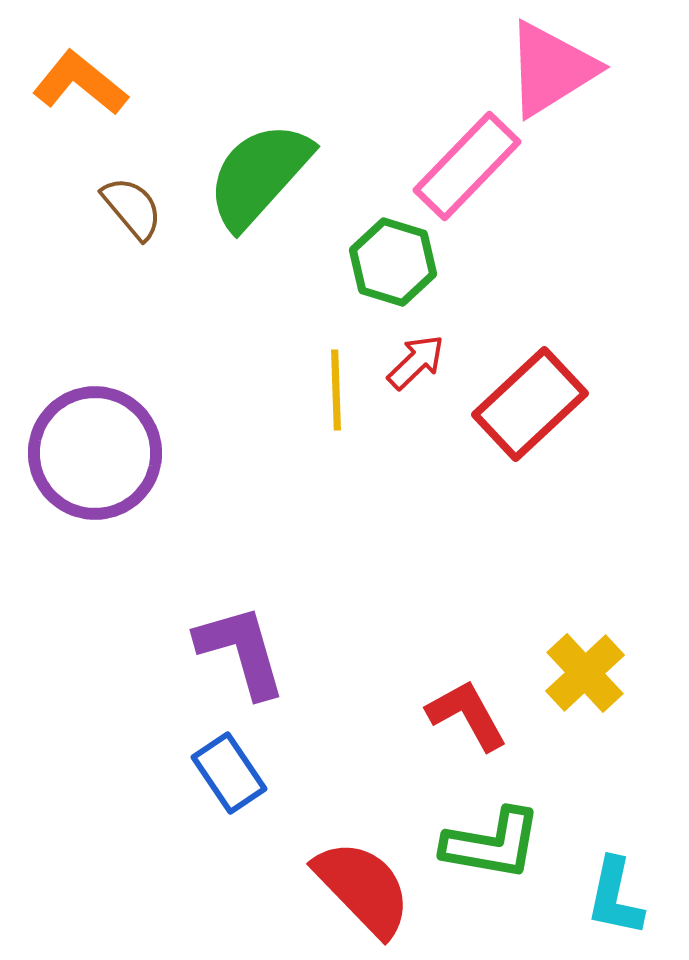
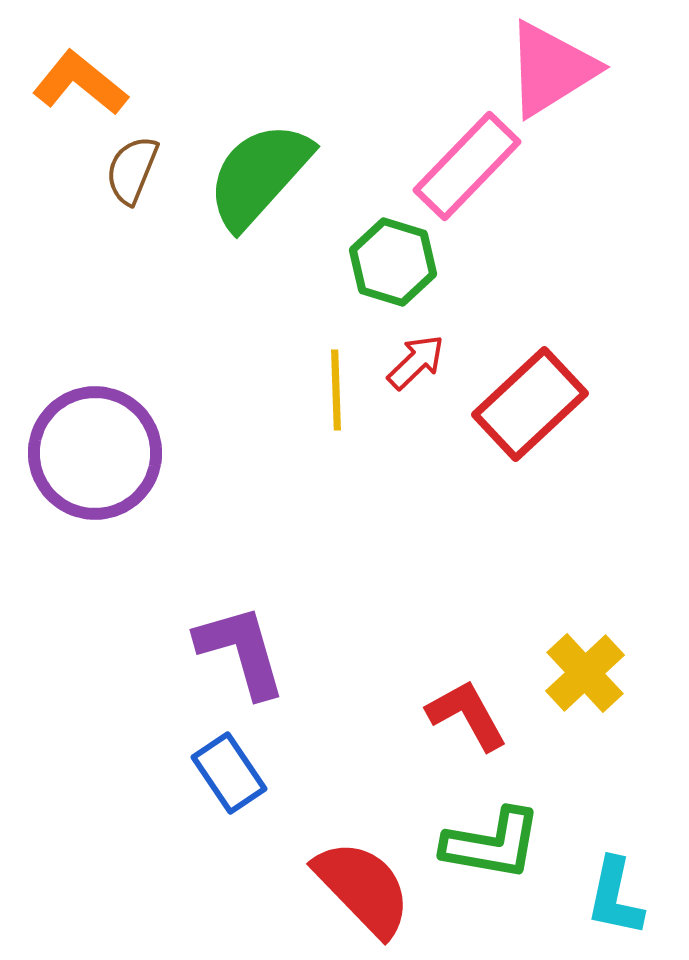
brown semicircle: moved 38 px up; rotated 118 degrees counterclockwise
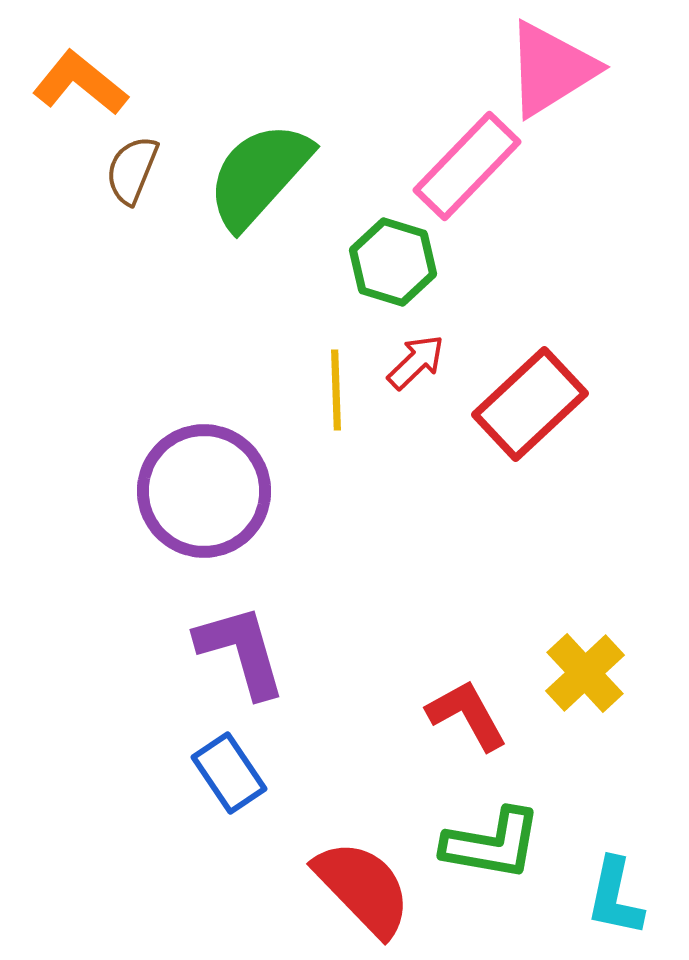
purple circle: moved 109 px right, 38 px down
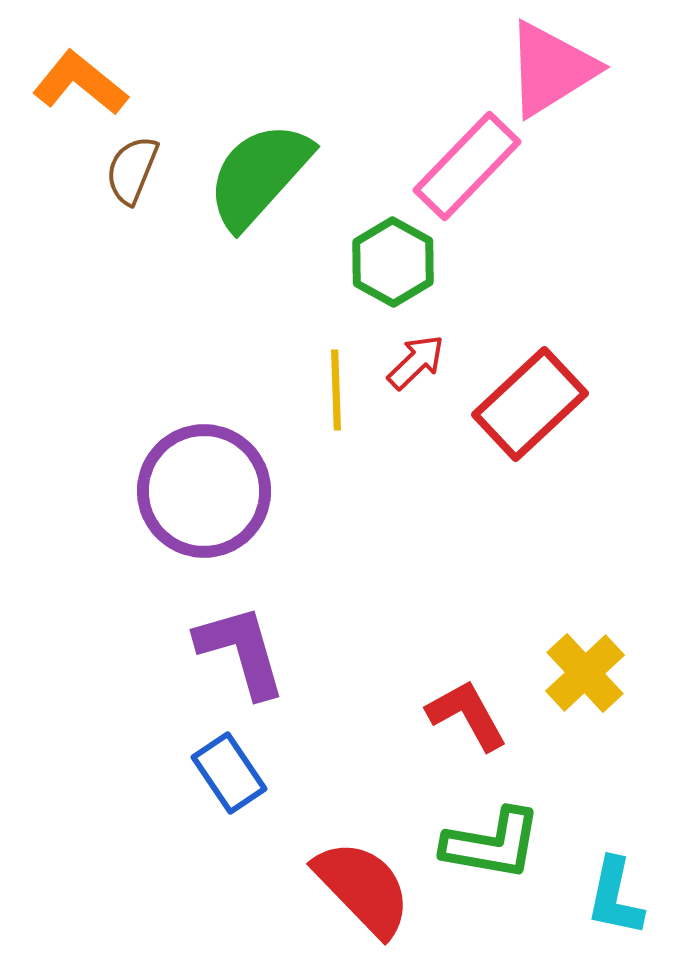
green hexagon: rotated 12 degrees clockwise
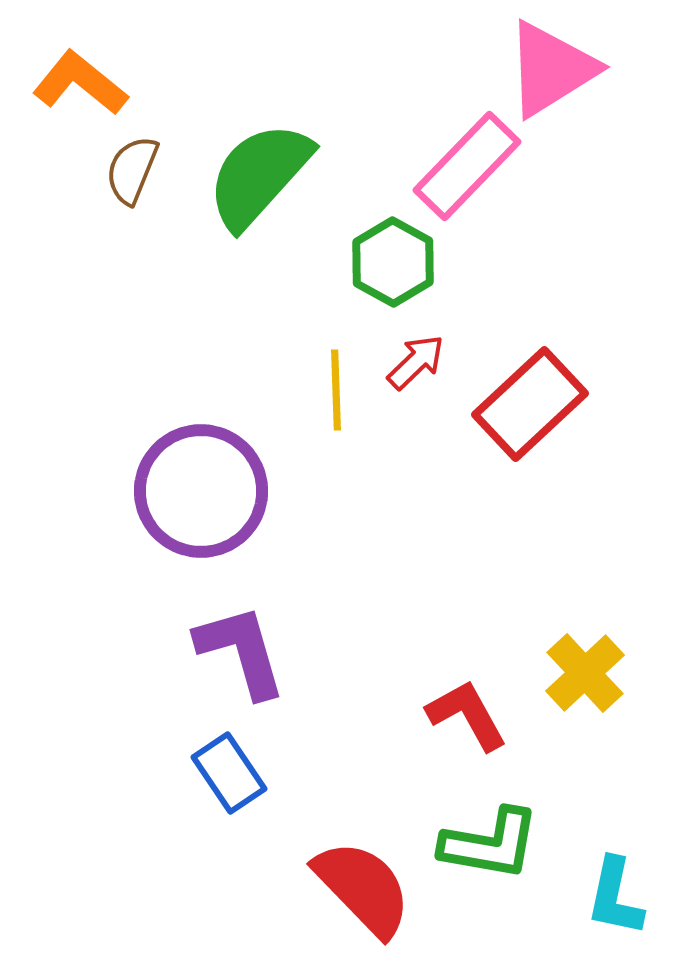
purple circle: moved 3 px left
green L-shape: moved 2 px left
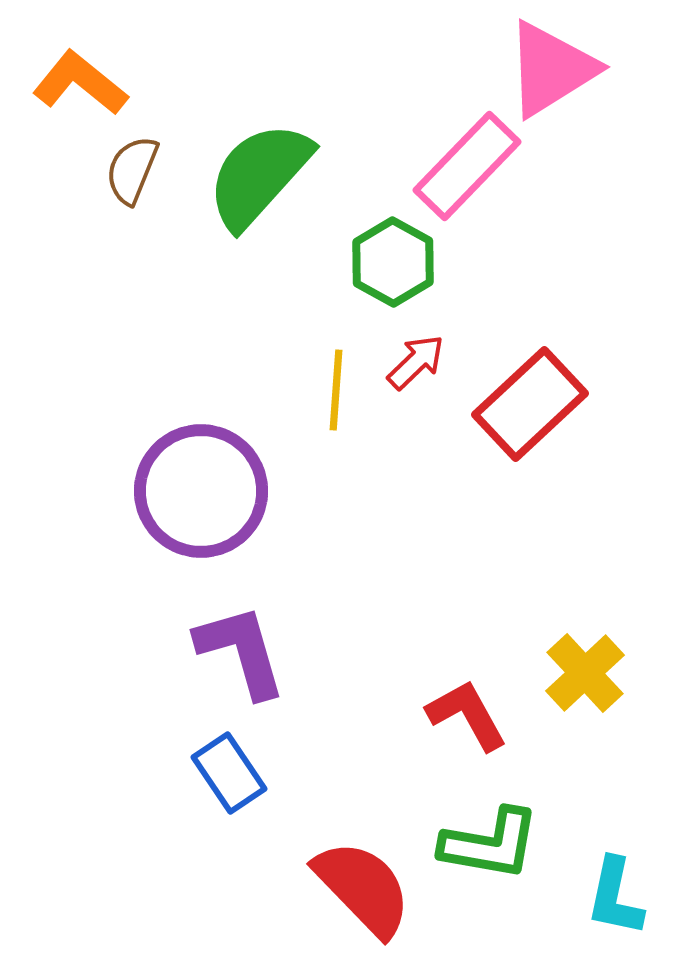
yellow line: rotated 6 degrees clockwise
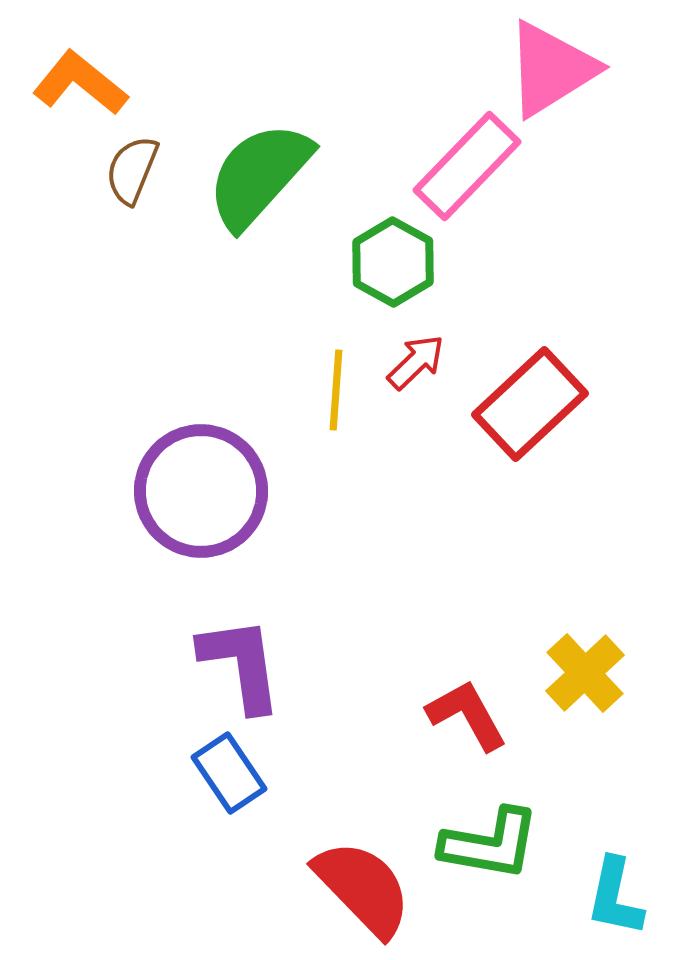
purple L-shape: moved 13 px down; rotated 8 degrees clockwise
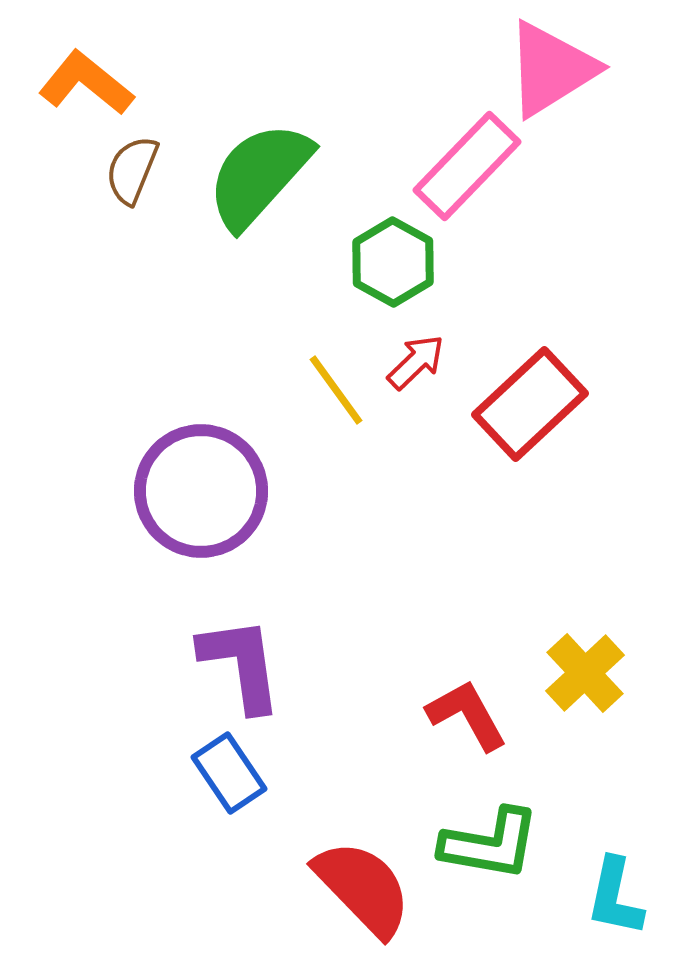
orange L-shape: moved 6 px right
yellow line: rotated 40 degrees counterclockwise
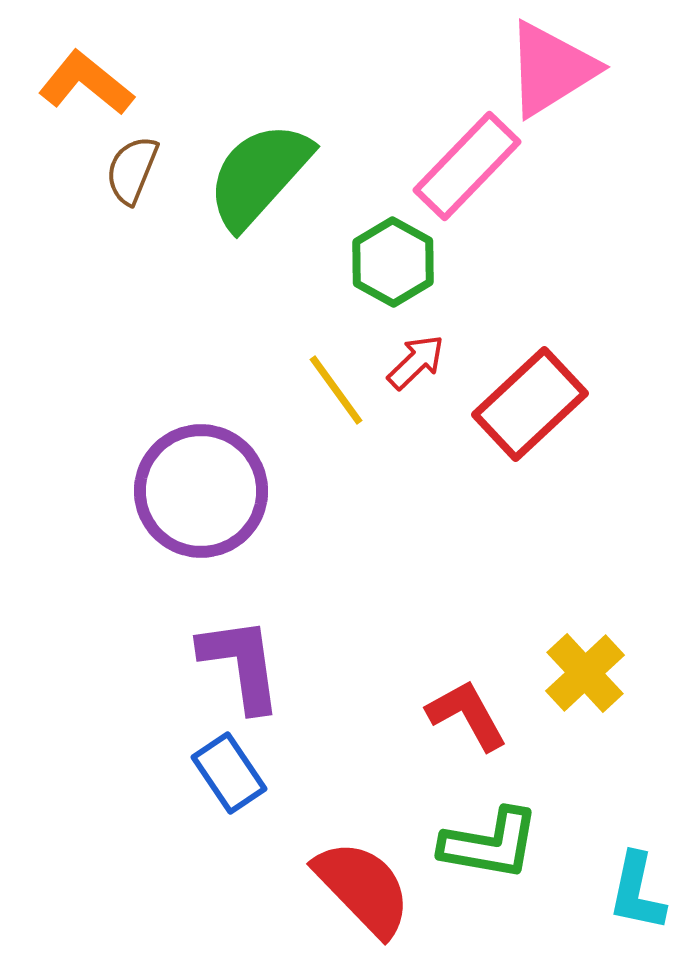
cyan L-shape: moved 22 px right, 5 px up
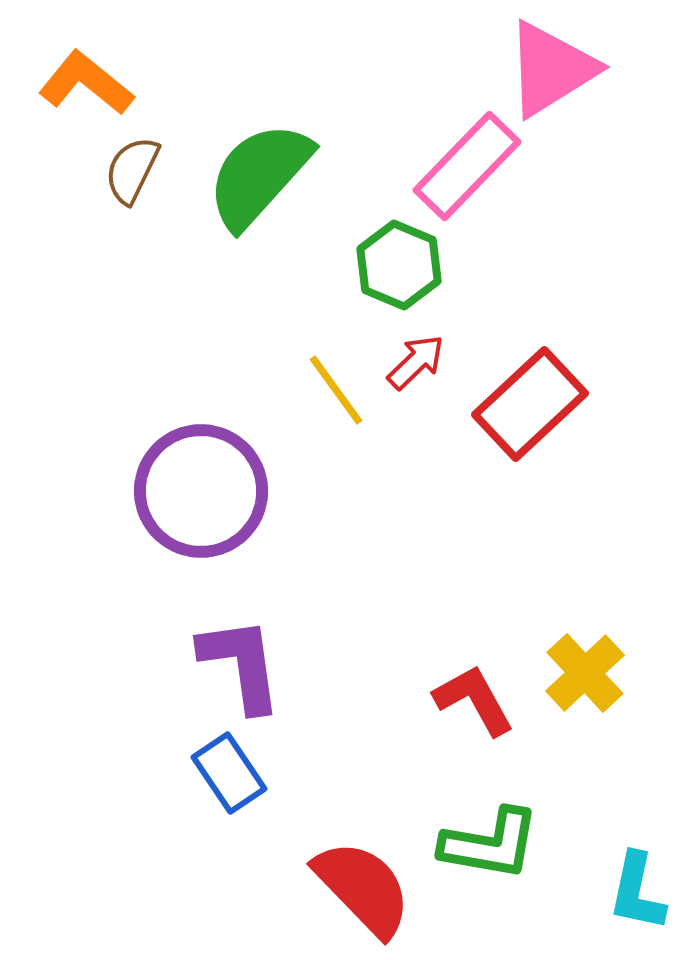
brown semicircle: rotated 4 degrees clockwise
green hexagon: moved 6 px right, 3 px down; rotated 6 degrees counterclockwise
red L-shape: moved 7 px right, 15 px up
